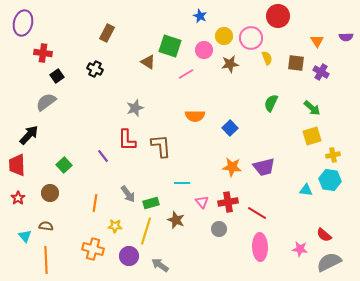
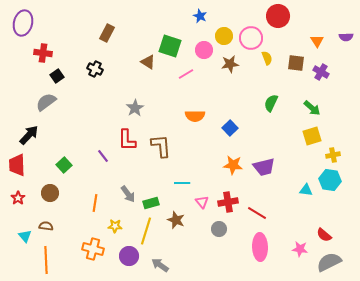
gray star at (135, 108): rotated 12 degrees counterclockwise
orange star at (232, 167): moved 1 px right, 2 px up
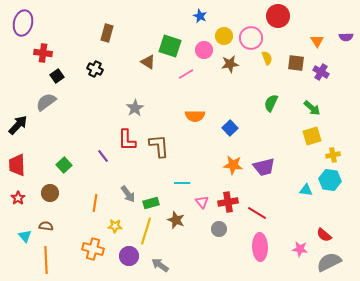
brown rectangle at (107, 33): rotated 12 degrees counterclockwise
black arrow at (29, 135): moved 11 px left, 10 px up
brown L-shape at (161, 146): moved 2 px left
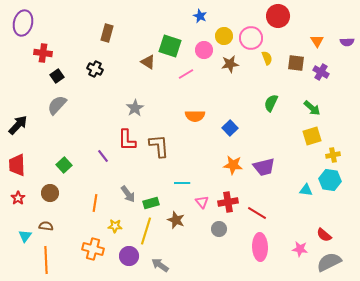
purple semicircle at (346, 37): moved 1 px right, 5 px down
gray semicircle at (46, 102): moved 11 px right, 3 px down; rotated 10 degrees counterclockwise
cyan triangle at (25, 236): rotated 16 degrees clockwise
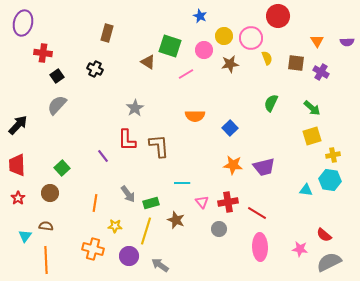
green square at (64, 165): moved 2 px left, 3 px down
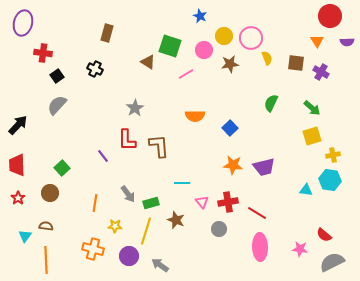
red circle at (278, 16): moved 52 px right
gray semicircle at (329, 262): moved 3 px right
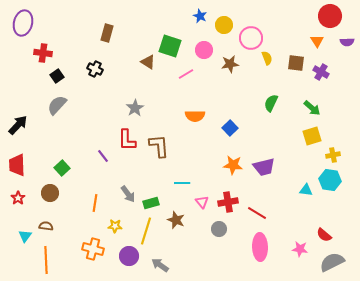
yellow circle at (224, 36): moved 11 px up
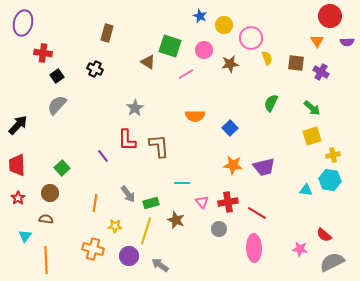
brown semicircle at (46, 226): moved 7 px up
pink ellipse at (260, 247): moved 6 px left, 1 px down
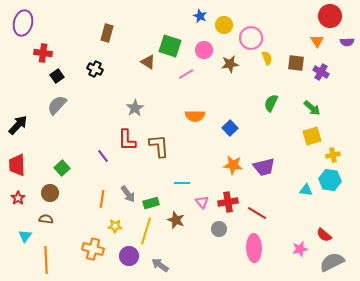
orange line at (95, 203): moved 7 px right, 4 px up
pink star at (300, 249): rotated 21 degrees counterclockwise
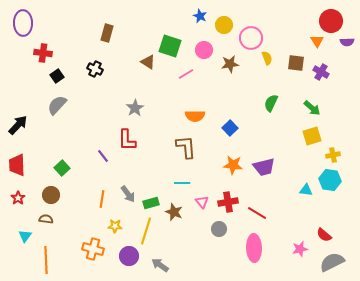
red circle at (330, 16): moved 1 px right, 5 px down
purple ellipse at (23, 23): rotated 15 degrees counterclockwise
brown L-shape at (159, 146): moved 27 px right, 1 px down
brown circle at (50, 193): moved 1 px right, 2 px down
brown star at (176, 220): moved 2 px left, 8 px up
